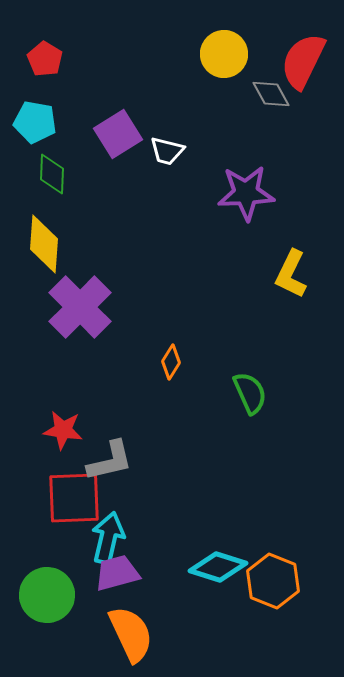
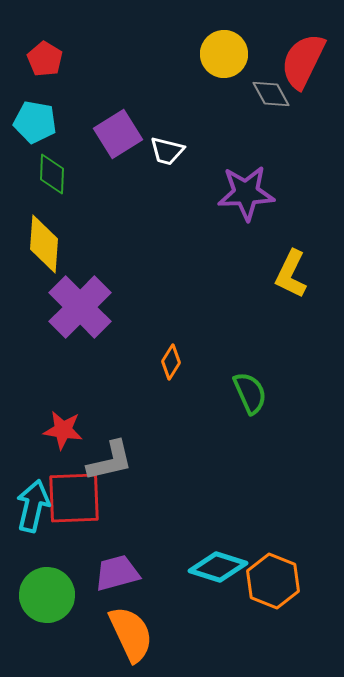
cyan arrow: moved 75 px left, 32 px up
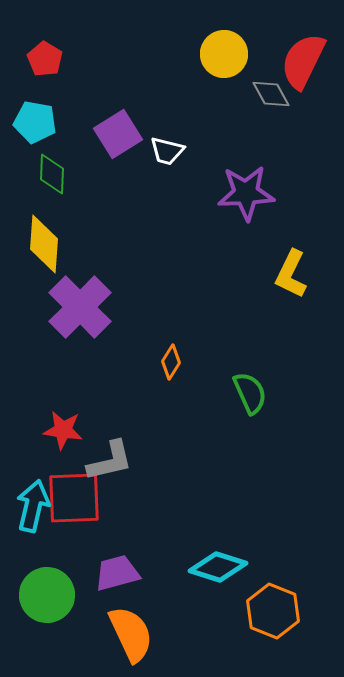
orange hexagon: moved 30 px down
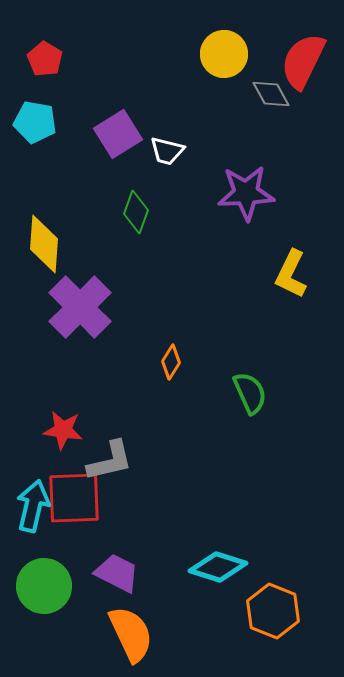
green diamond: moved 84 px right, 38 px down; rotated 18 degrees clockwise
purple trapezoid: rotated 42 degrees clockwise
green circle: moved 3 px left, 9 px up
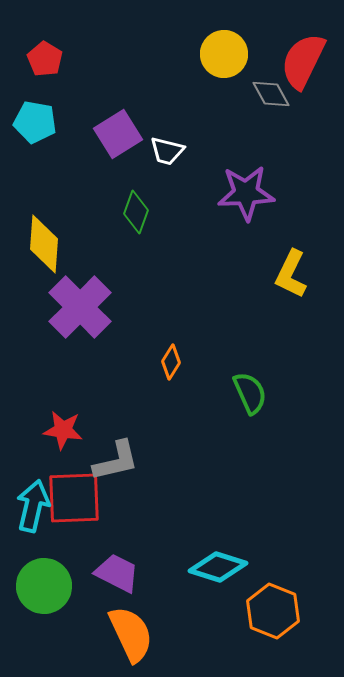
gray L-shape: moved 6 px right
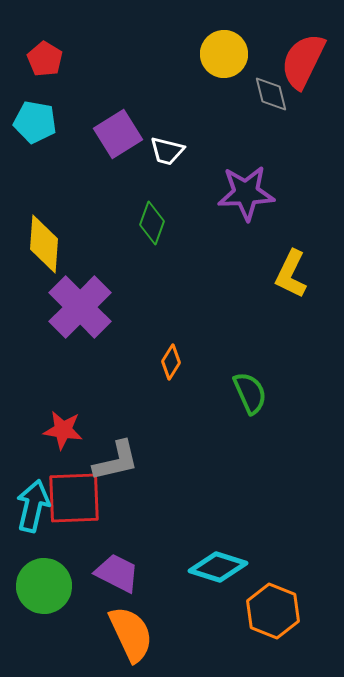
gray diamond: rotated 15 degrees clockwise
green diamond: moved 16 px right, 11 px down
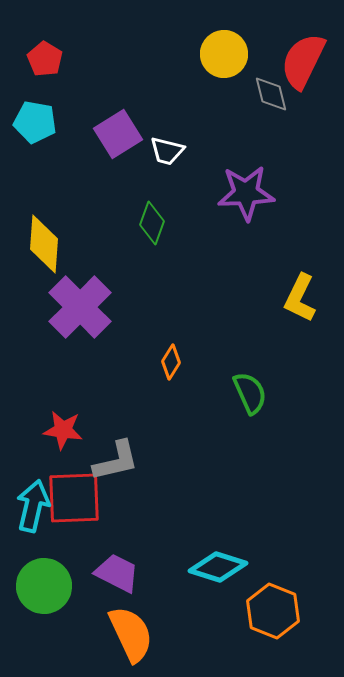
yellow L-shape: moved 9 px right, 24 px down
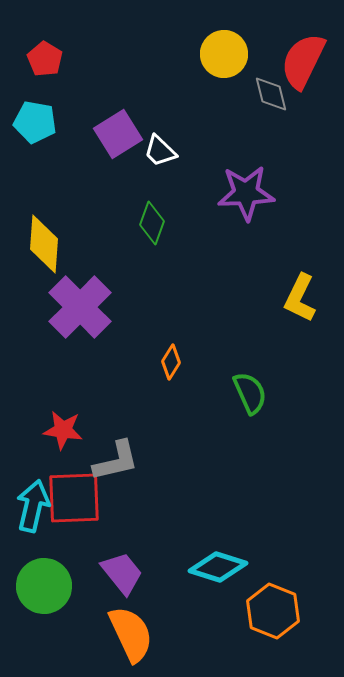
white trapezoid: moved 7 px left; rotated 30 degrees clockwise
purple trapezoid: moved 5 px right; rotated 24 degrees clockwise
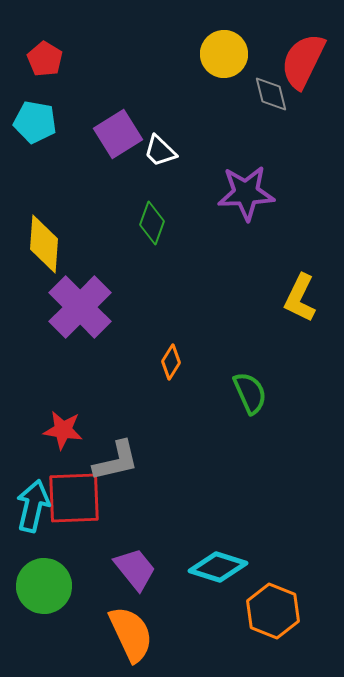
purple trapezoid: moved 13 px right, 4 px up
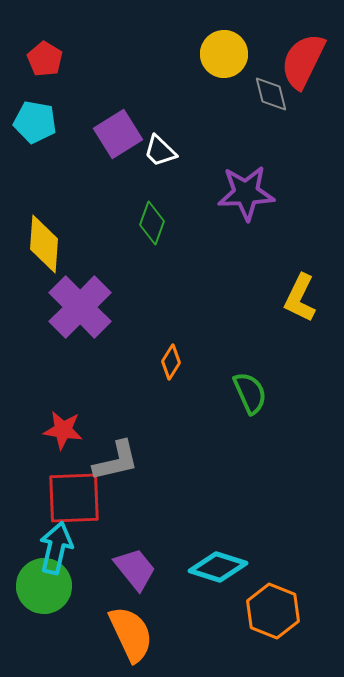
cyan arrow: moved 23 px right, 42 px down
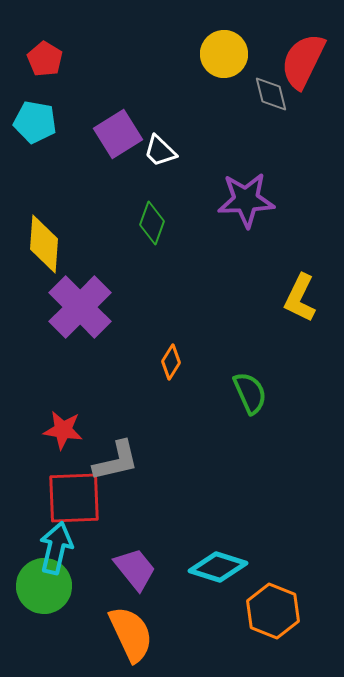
purple star: moved 7 px down
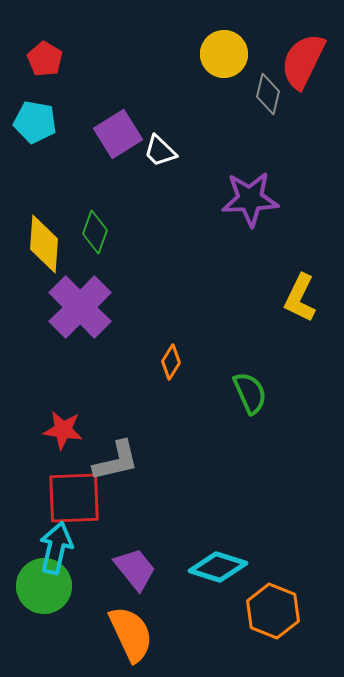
gray diamond: moved 3 px left; rotated 27 degrees clockwise
purple star: moved 4 px right, 1 px up
green diamond: moved 57 px left, 9 px down
